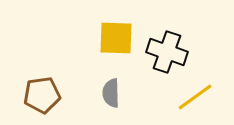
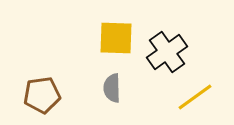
black cross: rotated 36 degrees clockwise
gray semicircle: moved 1 px right, 5 px up
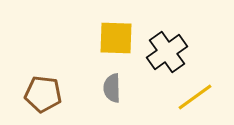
brown pentagon: moved 1 px right, 1 px up; rotated 15 degrees clockwise
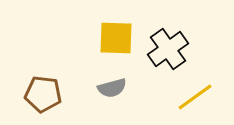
black cross: moved 1 px right, 3 px up
gray semicircle: rotated 104 degrees counterclockwise
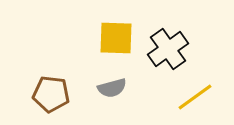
brown pentagon: moved 8 px right
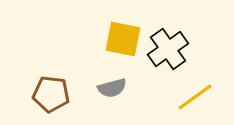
yellow square: moved 7 px right, 1 px down; rotated 9 degrees clockwise
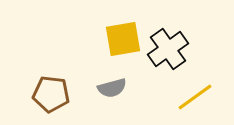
yellow square: rotated 21 degrees counterclockwise
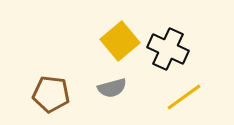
yellow square: moved 3 px left, 2 px down; rotated 30 degrees counterclockwise
black cross: rotated 30 degrees counterclockwise
yellow line: moved 11 px left
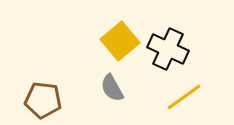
gray semicircle: rotated 76 degrees clockwise
brown pentagon: moved 8 px left, 6 px down
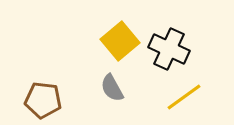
black cross: moved 1 px right
